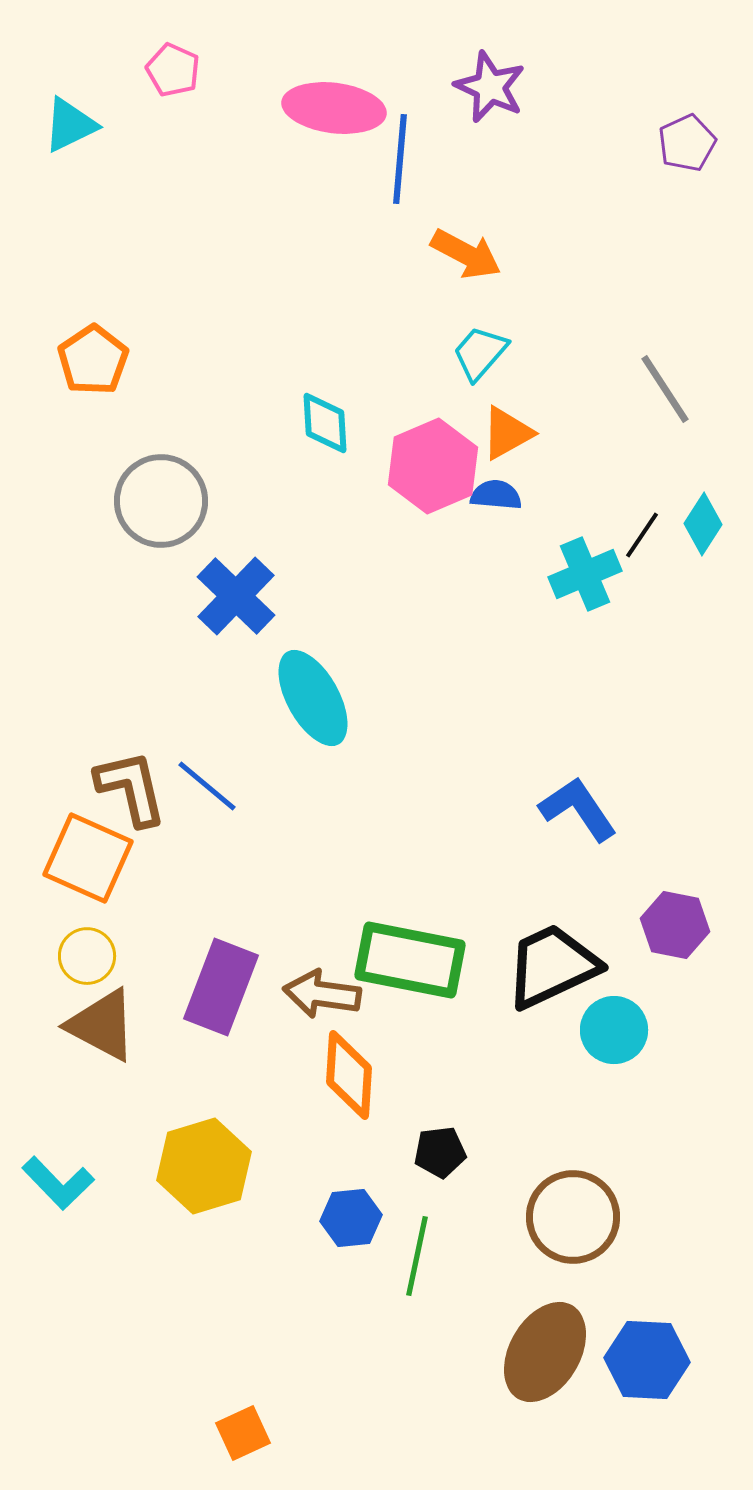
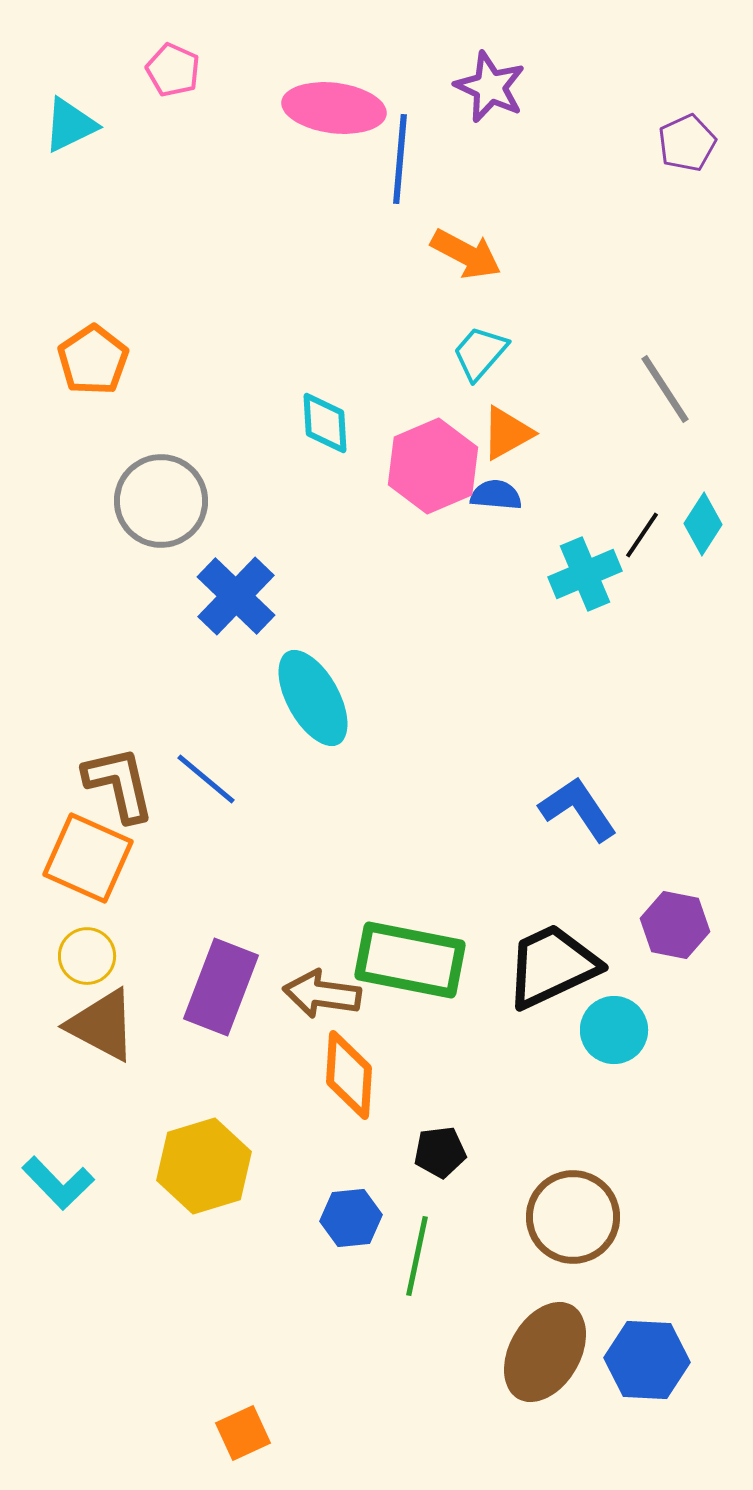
blue line at (207, 786): moved 1 px left, 7 px up
brown L-shape at (131, 788): moved 12 px left, 4 px up
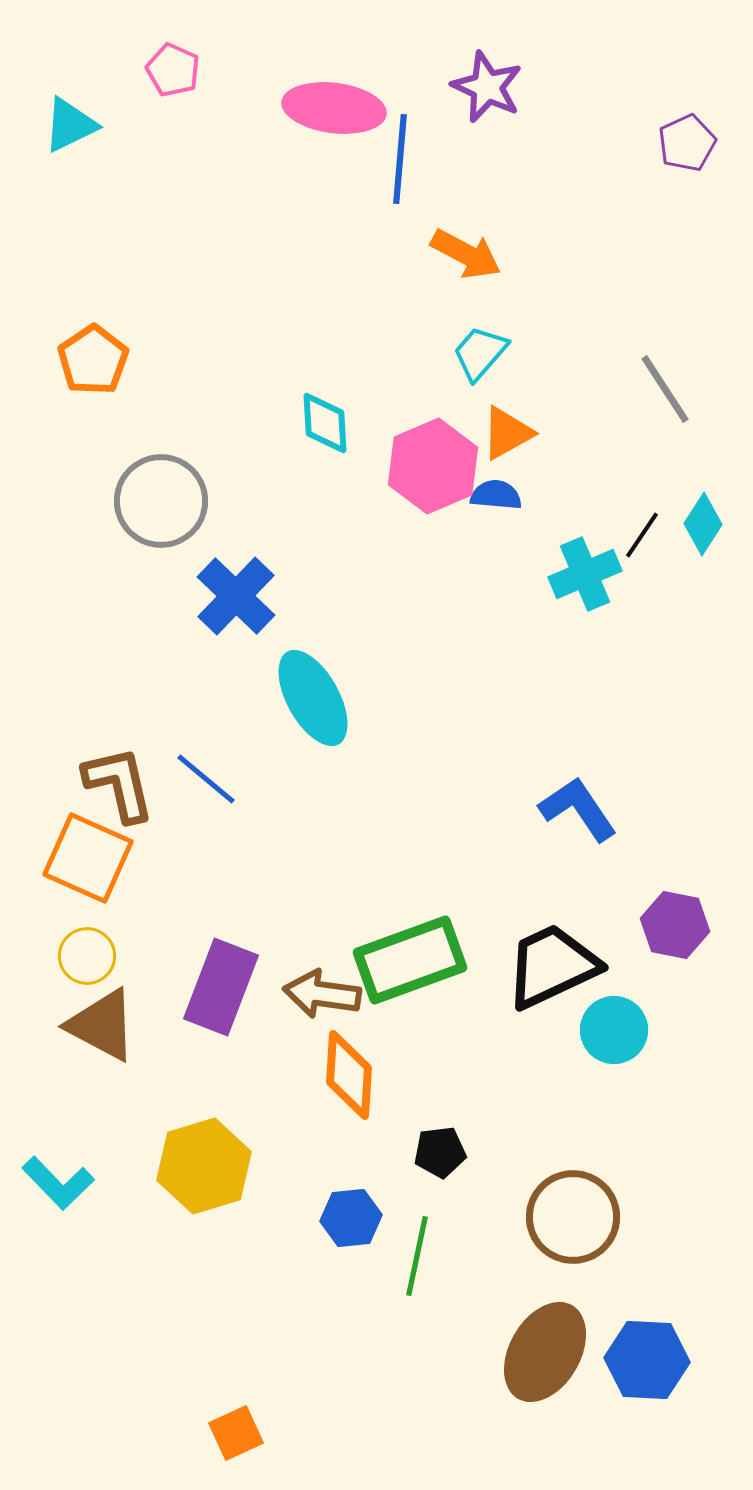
purple star at (490, 87): moved 3 px left
green rectangle at (410, 960): rotated 31 degrees counterclockwise
orange square at (243, 1433): moved 7 px left
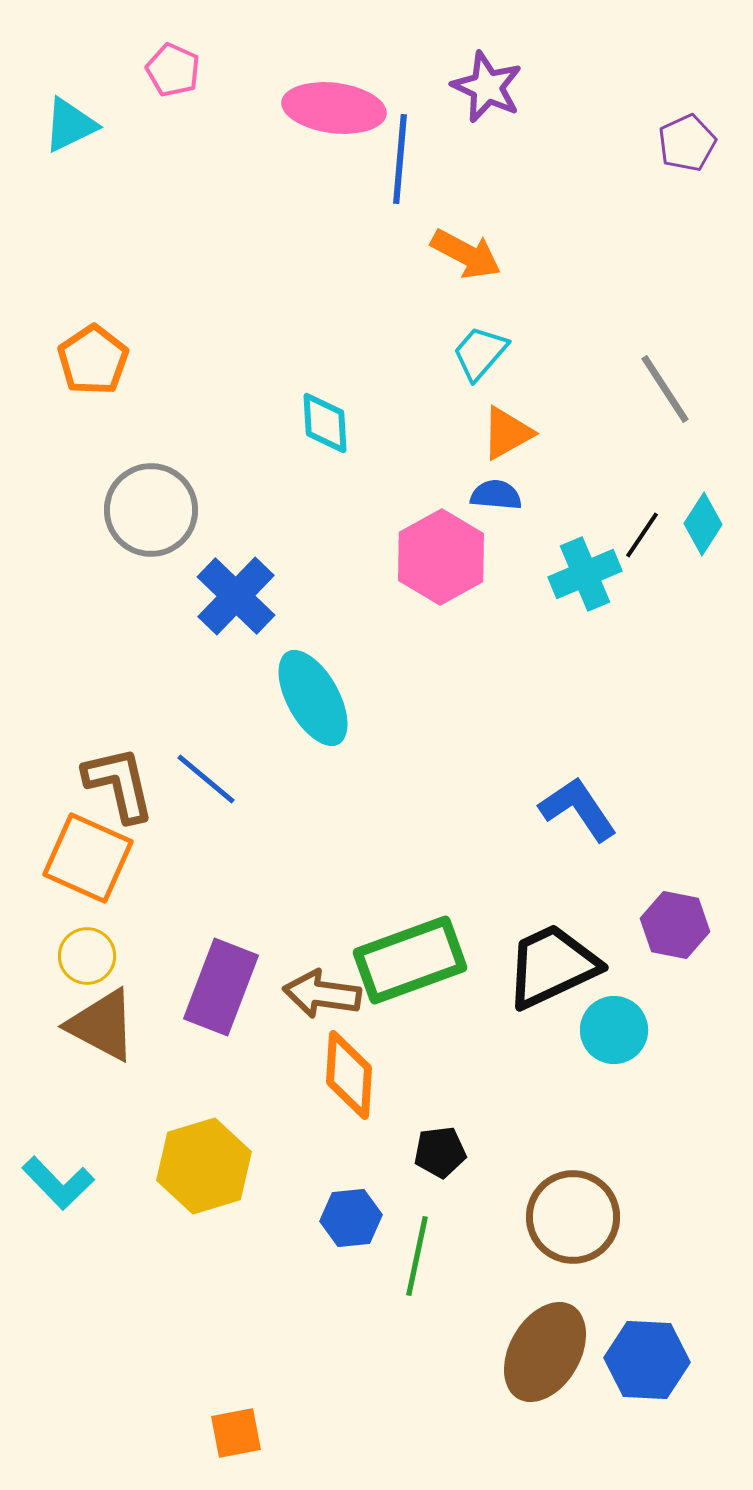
pink hexagon at (433, 466): moved 8 px right, 91 px down; rotated 6 degrees counterclockwise
gray circle at (161, 501): moved 10 px left, 9 px down
orange square at (236, 1433): rotated 14 degrees clockwise
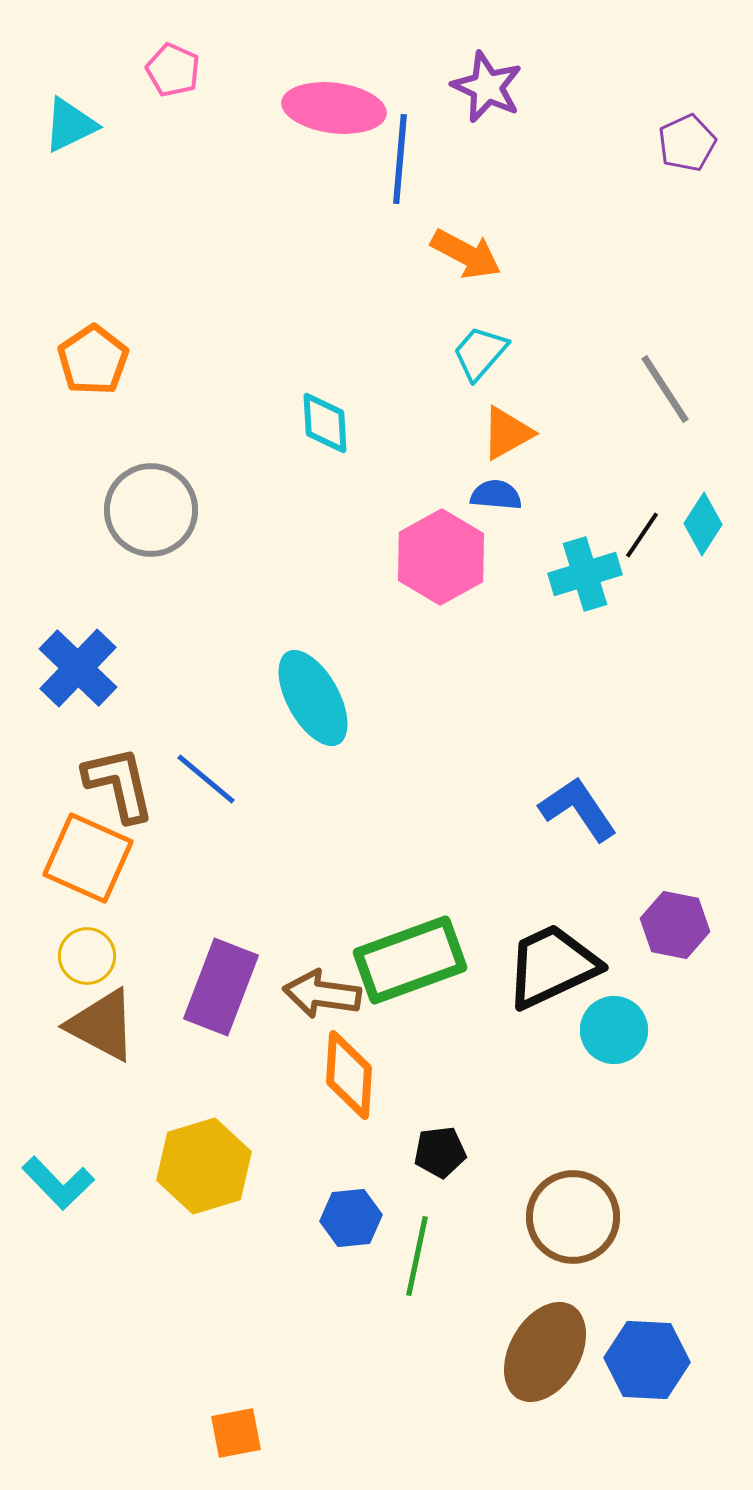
cyan cross at (585, 574): rotated 6 degrees clockwise
blue cross at (236, 596): moved 158 px left, 72 px down
